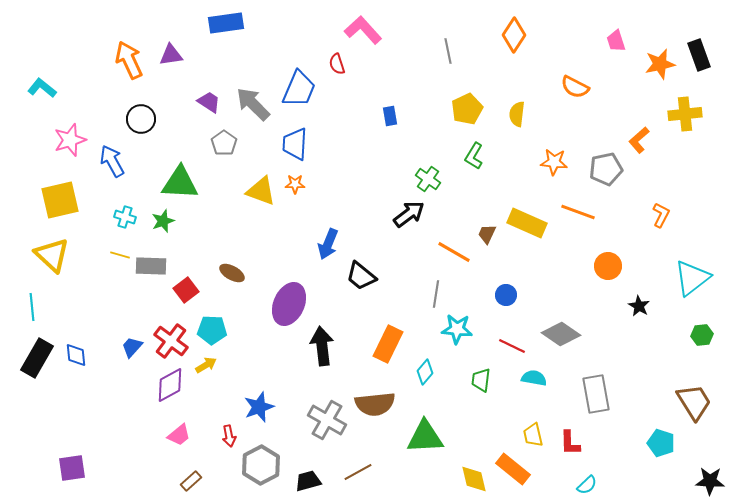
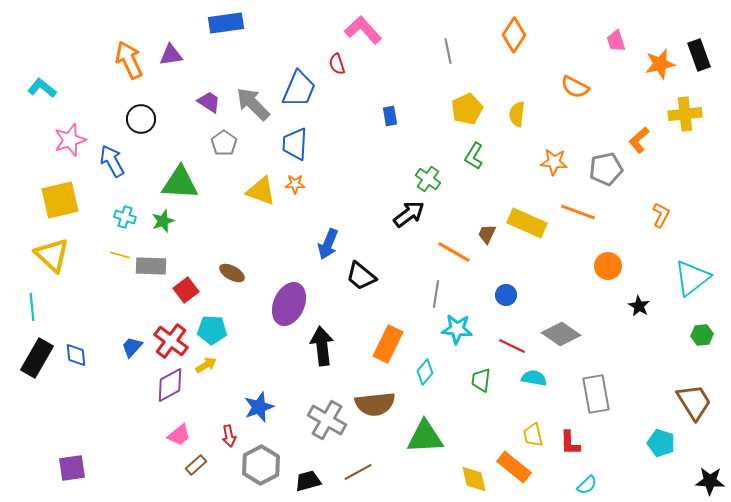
orange rectangle at (513, 469): moved 1 px right, 2 px up
brown rectangle at (191, 481): moved 5 px right, 16 px up
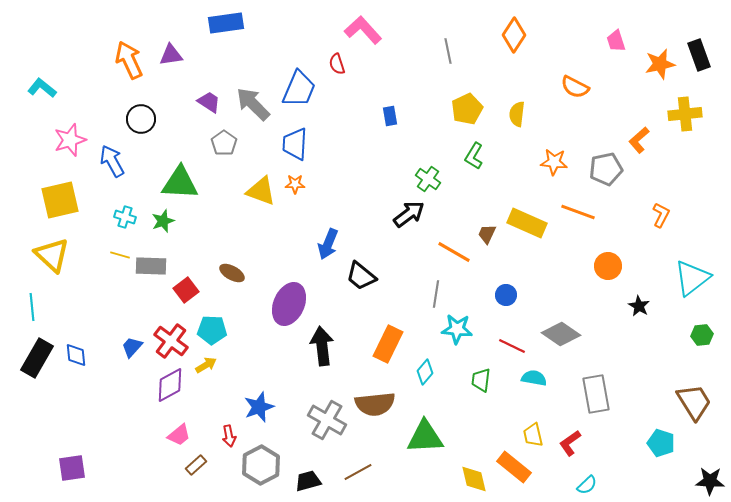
red L-shape at (570, 443): rotated 56 degrees clockwise
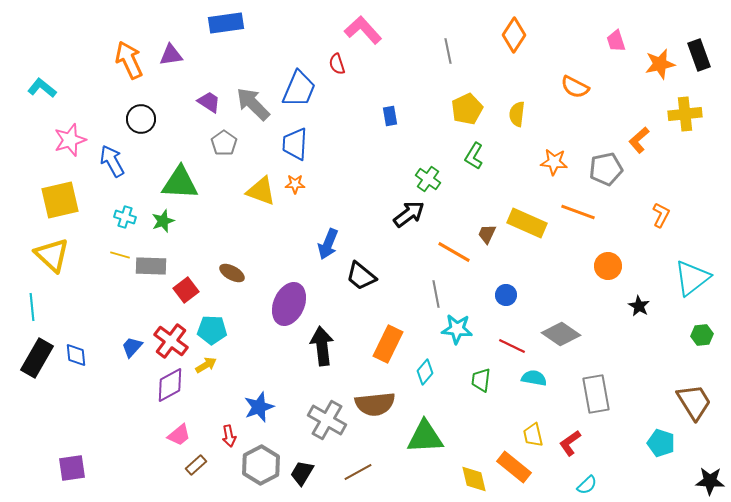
gray line at (436, 294): rotated 20 degrees counterclockwise
black trapezoid at (308, 481): moved 6 px left, 8 px up; rotated 44 degrees counterclockwise
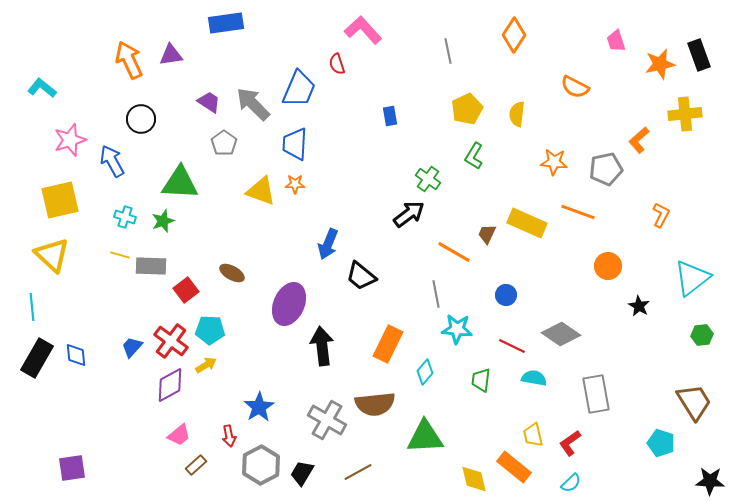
cyan pentagon at (212, 330): moved 2 px left
blue star at (259, 407): rotated 12 degrees counterclockwise
cyan semicircle at (587, 485): moved 16 px left, 2 px up
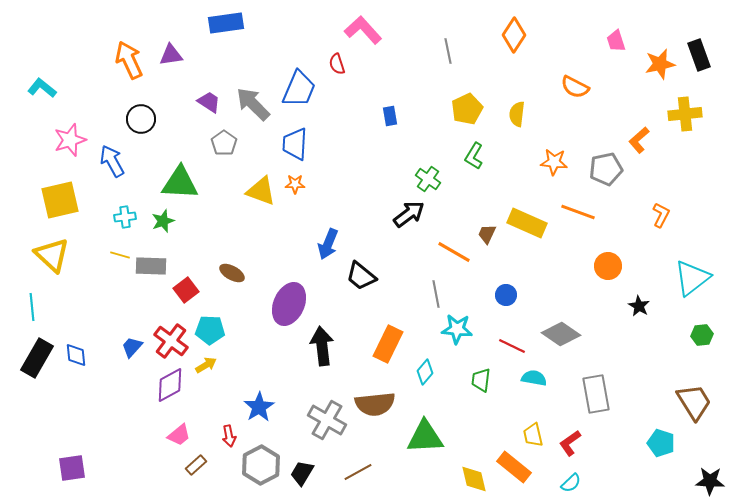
cyan cross at (125, 217): rotated 25 degrees counterclockwise
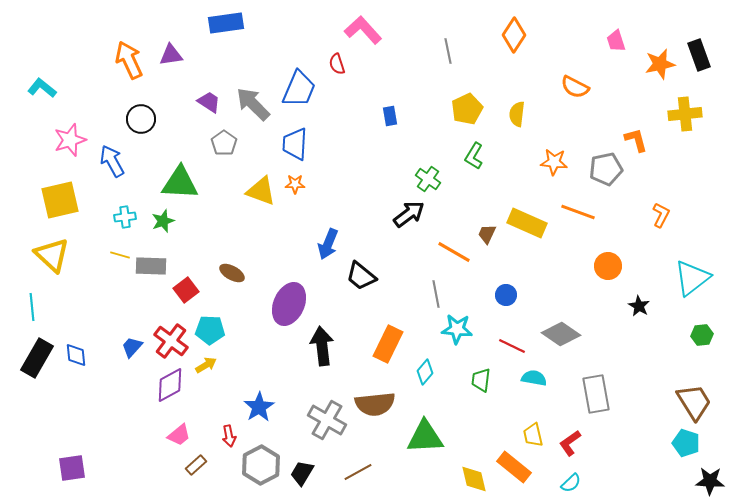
orange L-shape at (639, 140): moved 3 px left; rotated 116 degrees clockwise
cyan pentagon at (661, 443): moved 25 px right
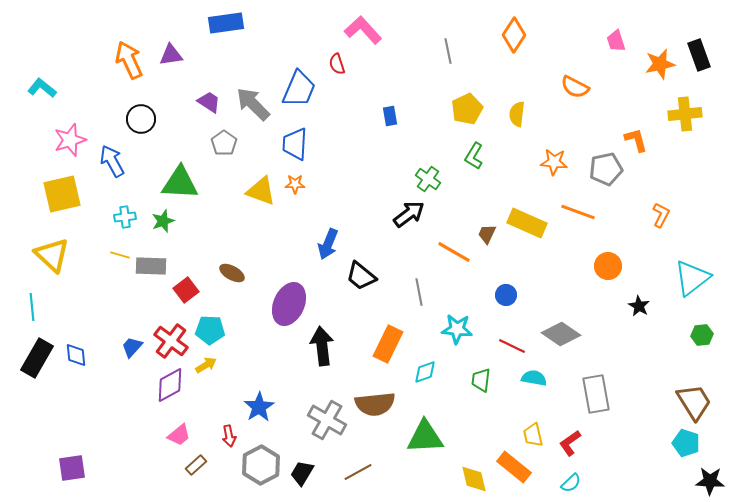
yellow square at (60, 200): moved 2 px right, 6 px up
gray line at (436, 294): moved 17 px left, 2 px up
cyan diamond at (425, 372): rotated 30 degrees clockwise
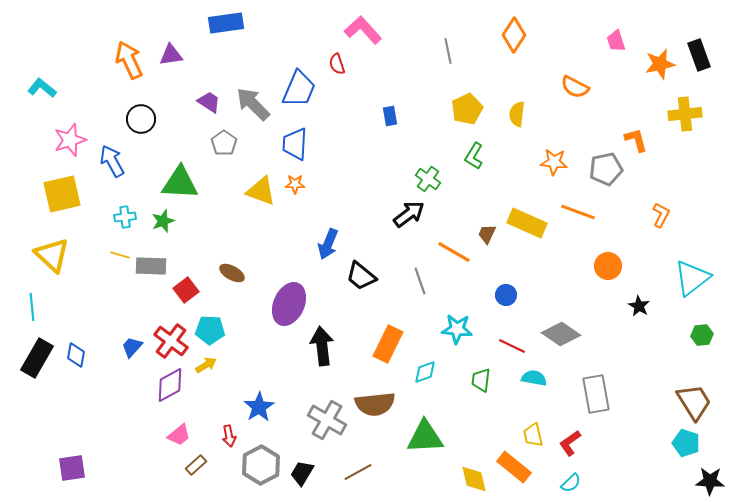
gray line at (419, 292): moved 1 px right, 11 px up; rotated 8 degrees counterclockwise
blue diamond at (76, 355): rotated 15 degrees clockwise
